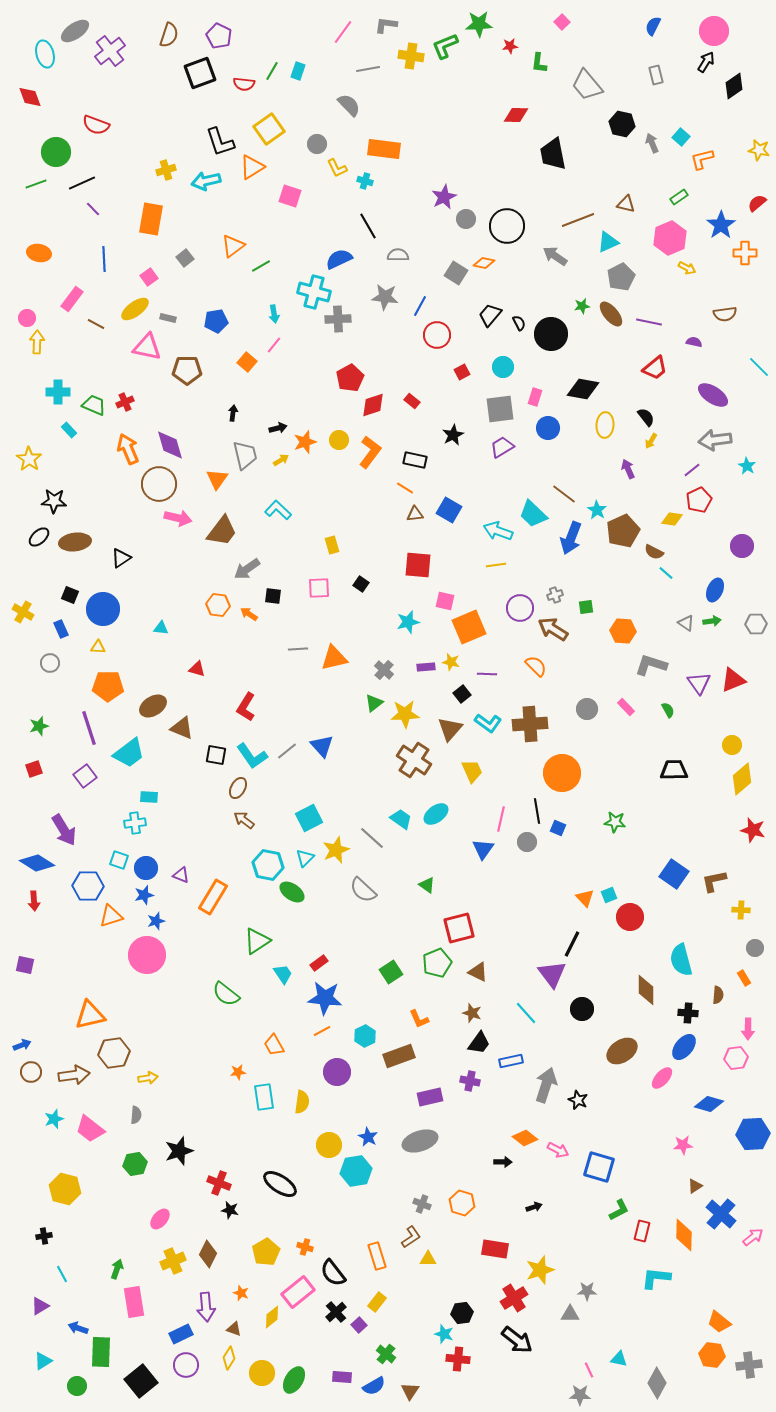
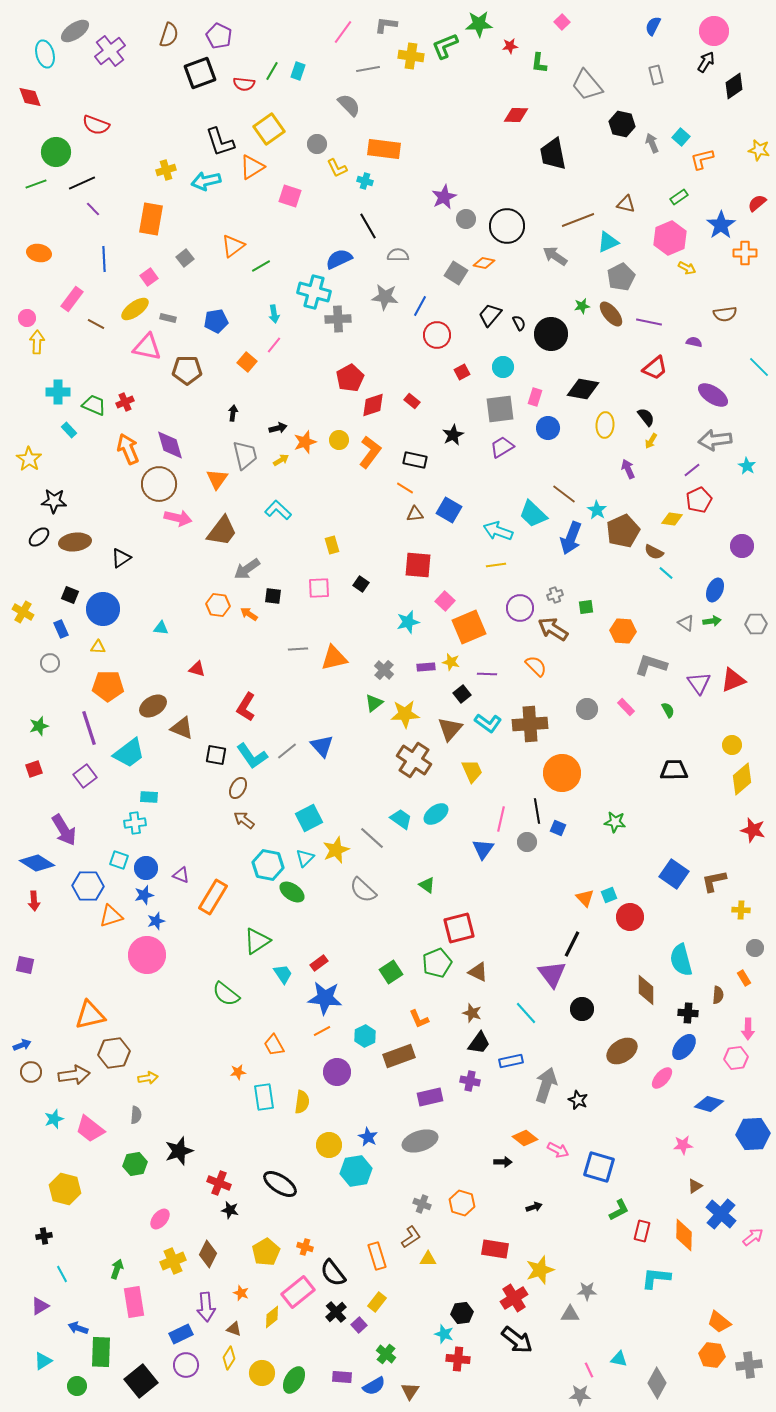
pink square at (445, 601): rotated 30 degrees clockwise
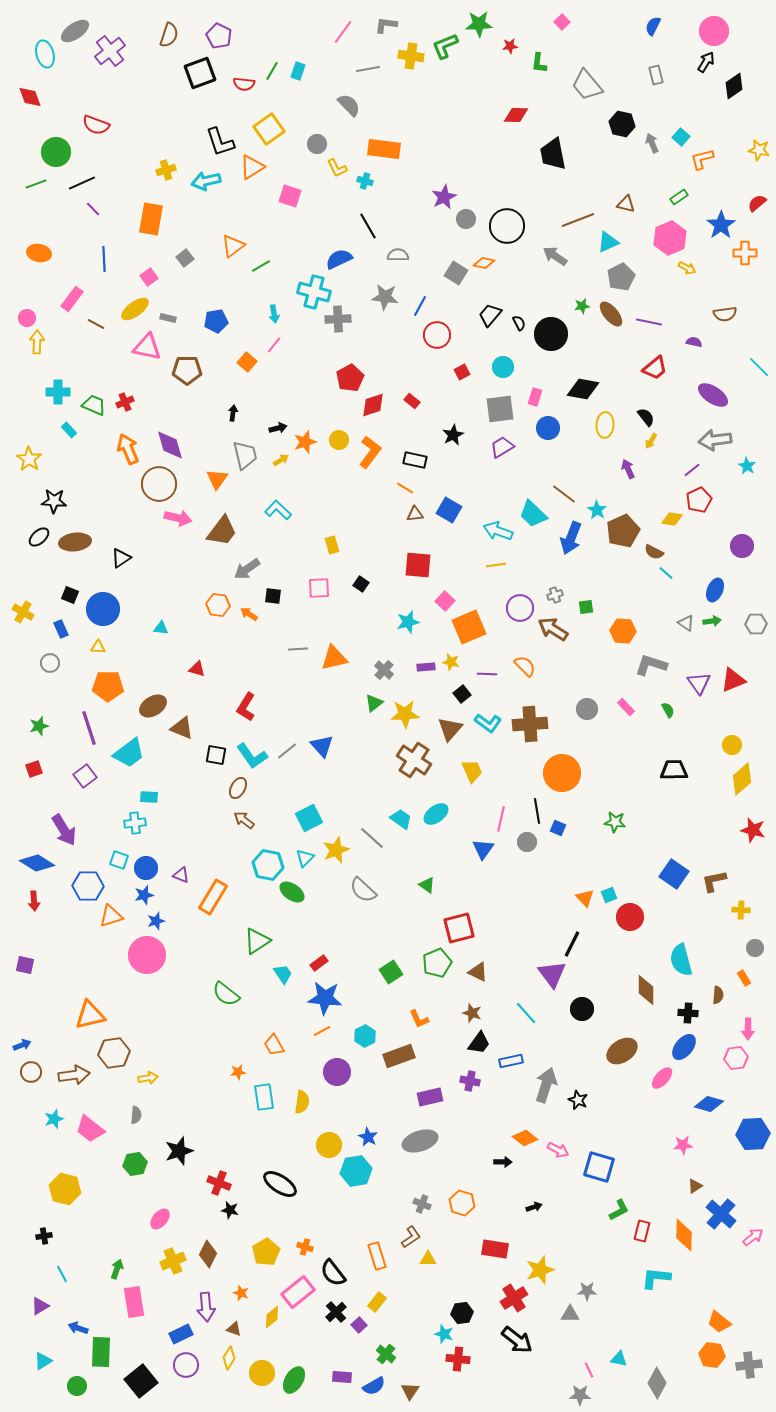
orange semicircle at (536, 666): moved 11 px left
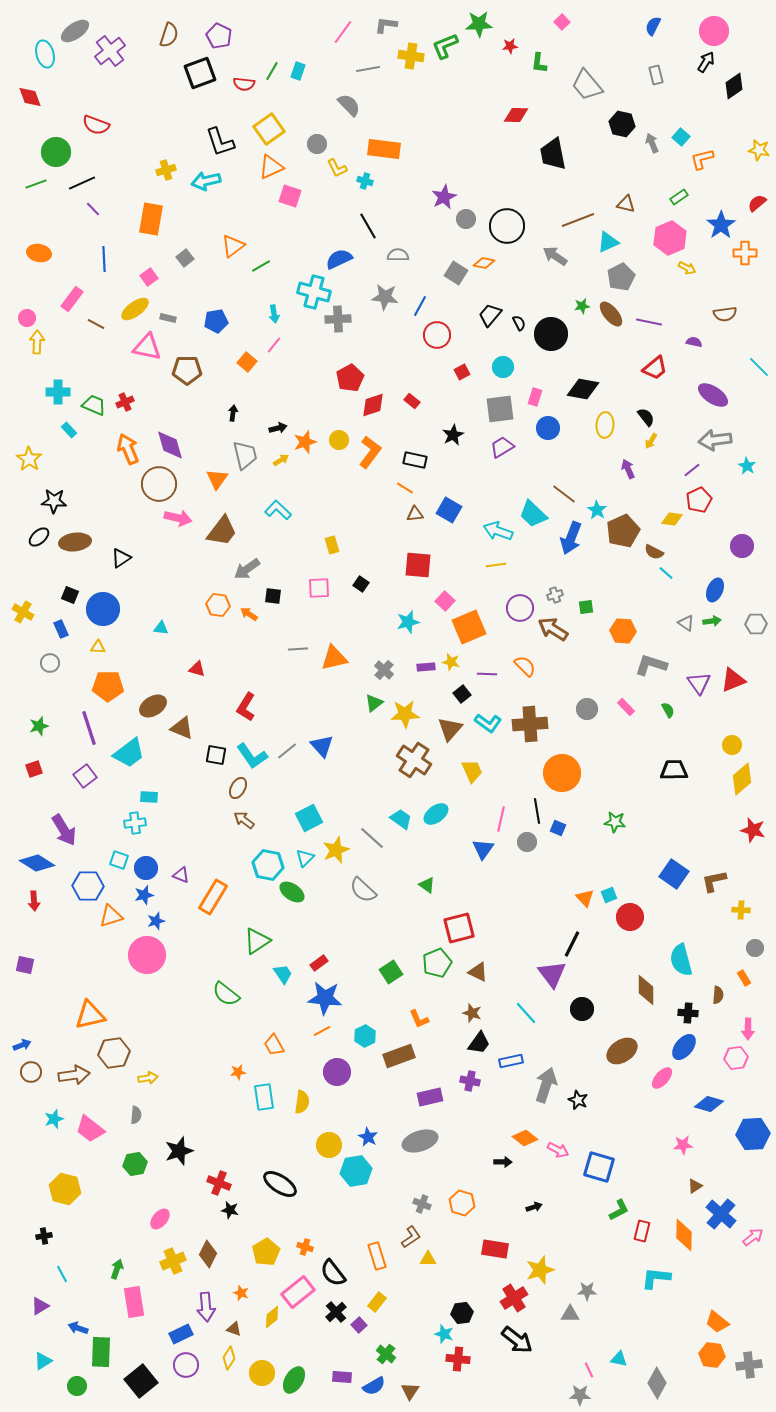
orange triangle at (252, 167): moved 19 px right; rotated 8 degrees clockwise
orange trapezoid at (719, 1322): moved 2 px left
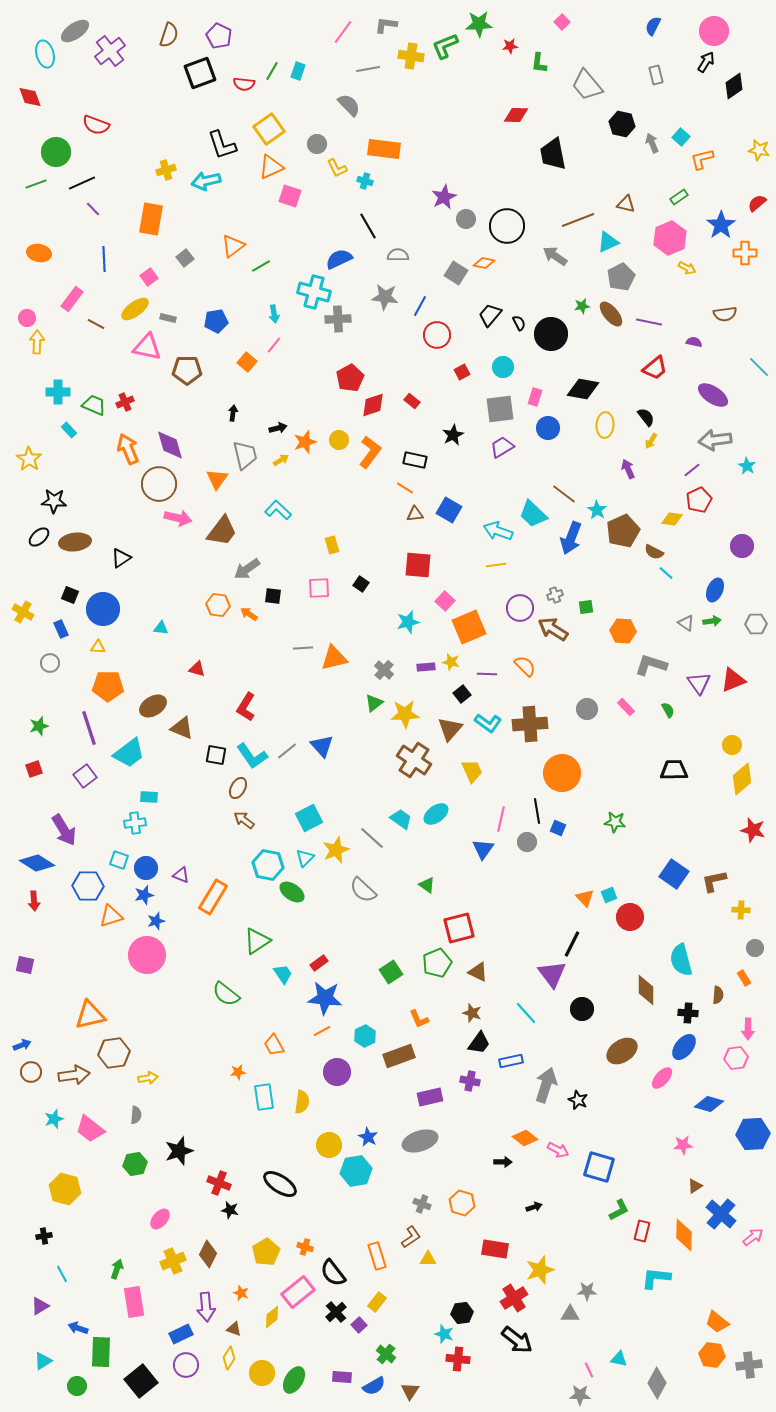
black L-shape at (220, 142): moved 2 px right, 3 px down
gray line at (298, 649): moved 5 px right, 1 px up
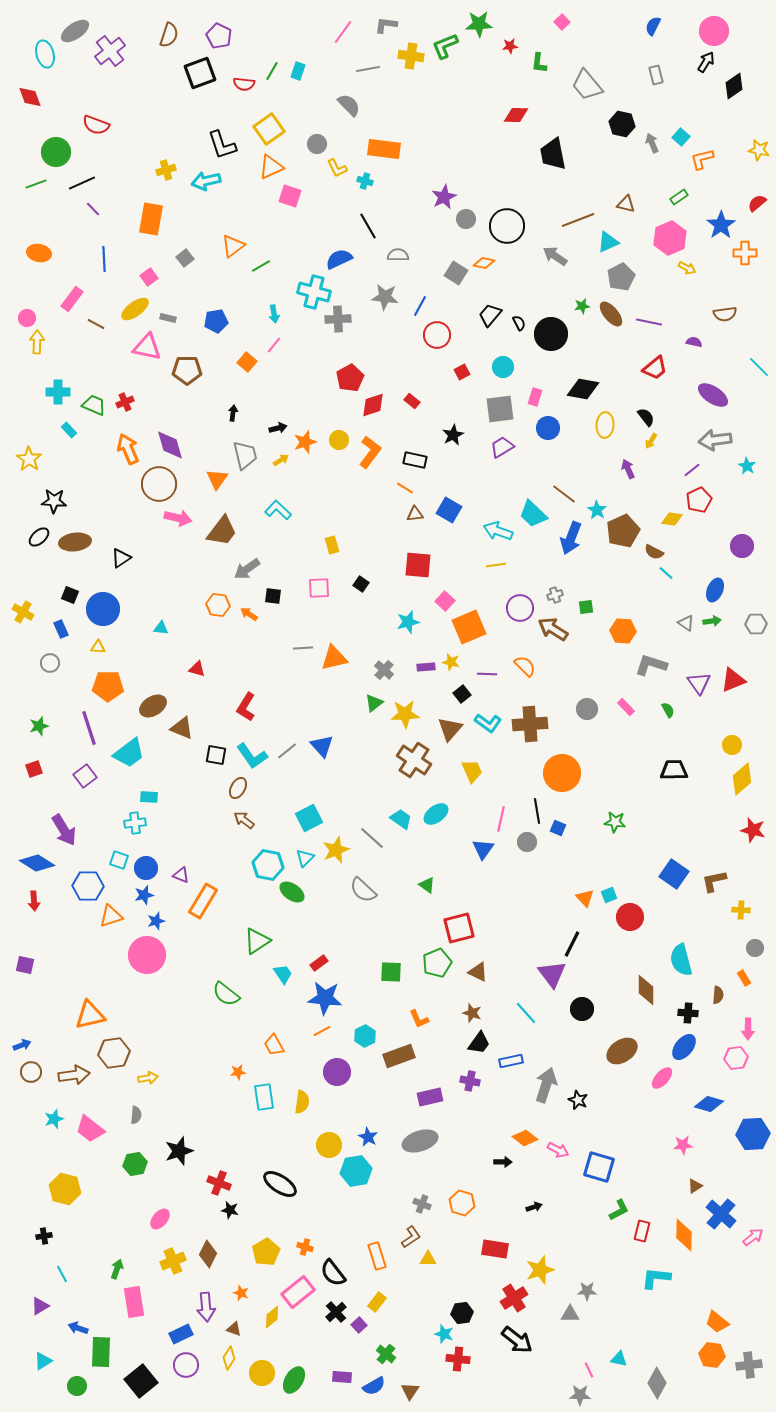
orange rectangle at (213, 897): moved 10 px left, 4 px down
green square at (391, 972): rotated 35 degrees clockwise
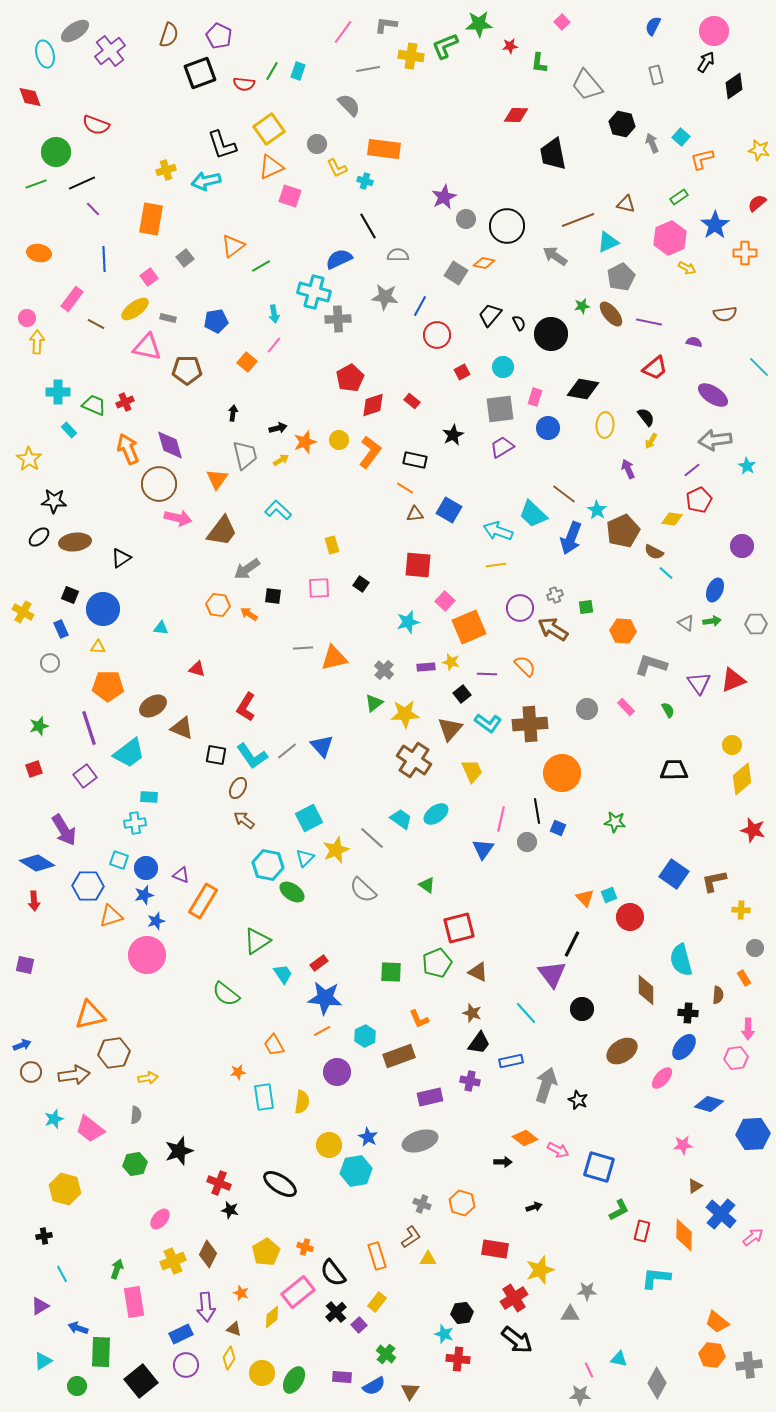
blue star at (721, 225): moved 6 px left
